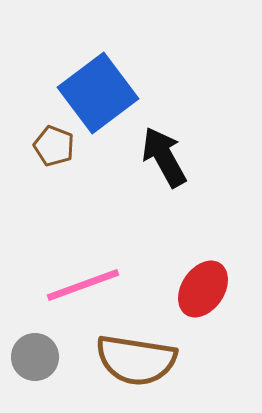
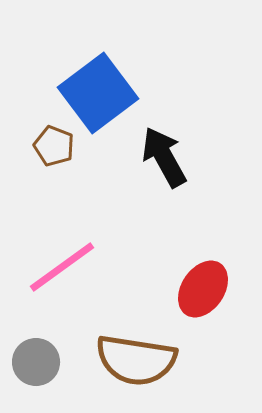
pink line: moved 21 px left, 18 px up; rotated 16 degrees counterclockwise
gray circle: moved 1 px right, 5 px down
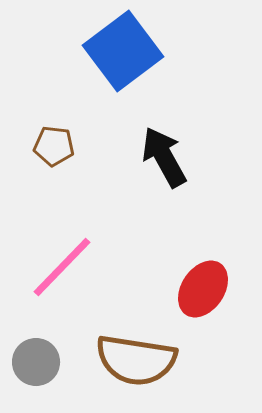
blue square: moved 25 px right, 42 px up
brown pentagon: rotated 15 degrees counterclockwise
pink line: rotated 10 degrees counterclockwise
